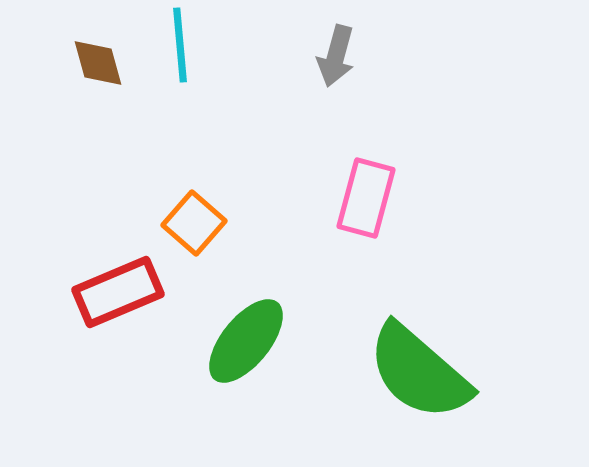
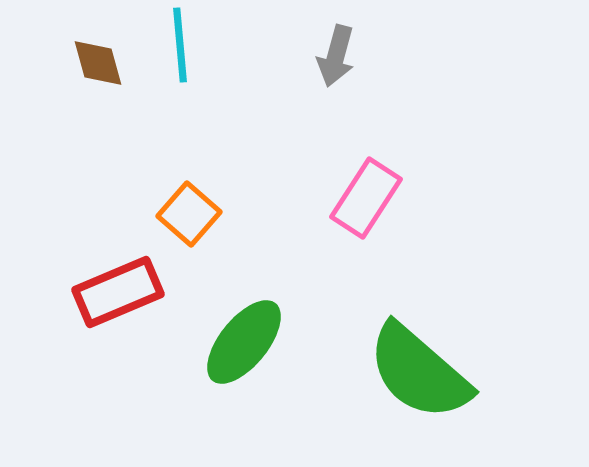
pink rectangle: rotated 18 degrees clockwise
orange square: moved 5 px left, 9 px up
green ellipse: moved 2 px left, 1 px down
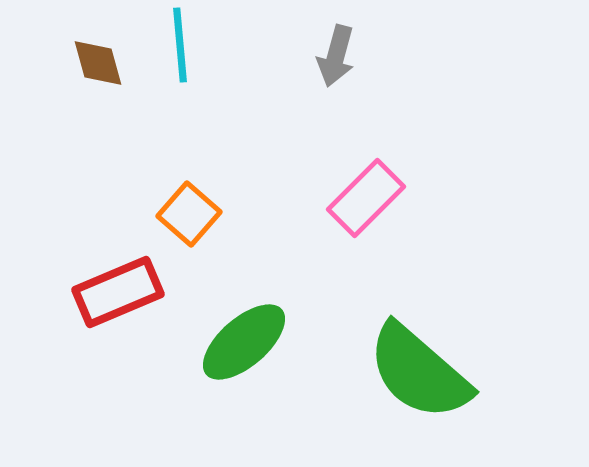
pink rectangle: rotated 12 degrees clockwise
green ellipse: rotated 10 degrees clockwise
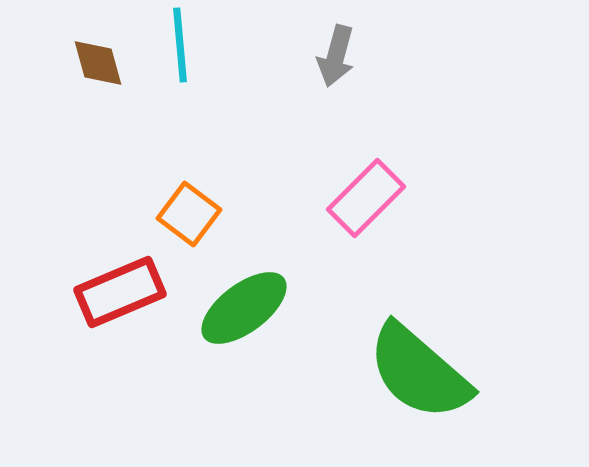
orange square: rotated 4 degrees counterclockwise
red rectangle: moved 2 px right
green ellipse: moved 34 px up; rotated 4 degrees clockwise
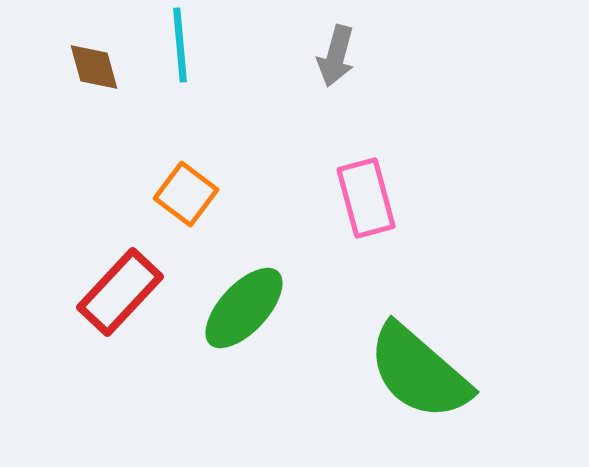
brown diamond: moved 4 px left, 4 px down
pink rectangle: rotated 60 degrees counterclockwise
orange square: moved 3 px left, 20 px up
red rectangle: rotated 24 degrees counterclockwise
green ellipse: rotated 10 degrees counterclockwise
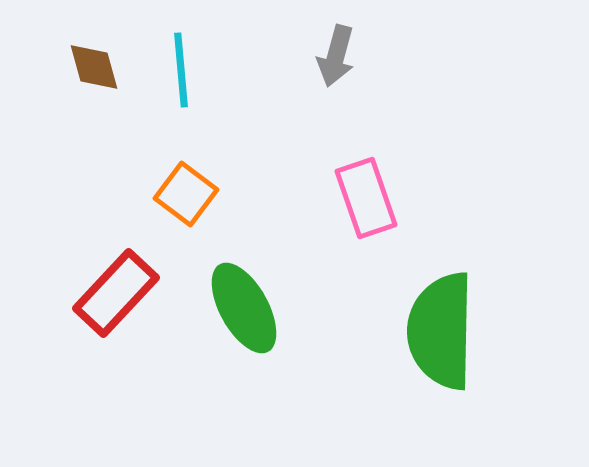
cyan line: moved 1 px right, 25 px down
pink rectangle: rotated 4 degrees counterclockwise
red rectangle: moved 4 px left, 1 px down
green ellipse: rotated 72 degrees counterclockwise
green semicircle: moved 22 px right, 41 px up; rotated 50 degrees clockwise
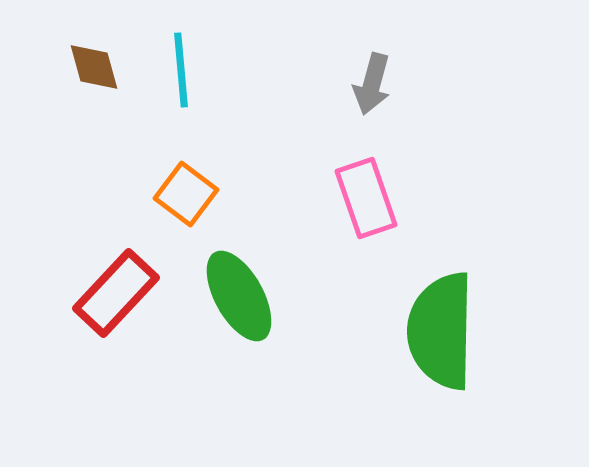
gray arrow: moved 36 px right, 28 px down
green ellipse: moved 5 px left, 12 px up
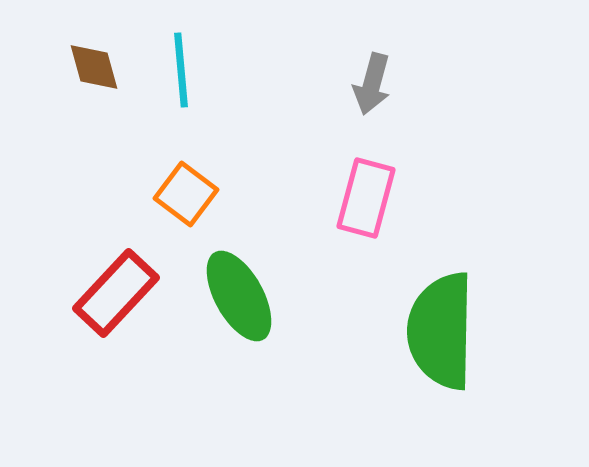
pink rectangle: rotated 34 degrees clockwise
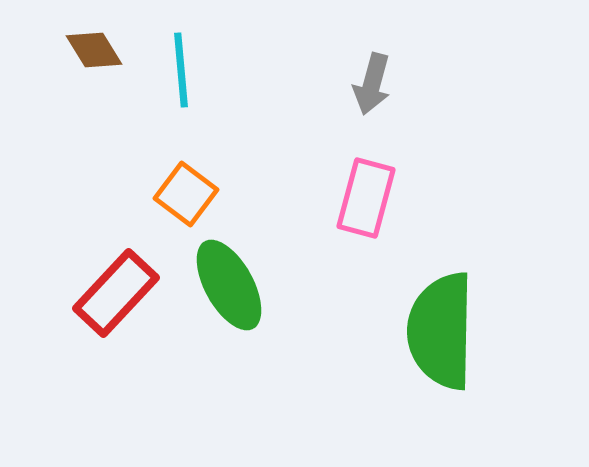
brown diamond: moved 17 px up; rotated 16 degrees counterclockwise
green ellipse: moved 10 px left, 11 px up
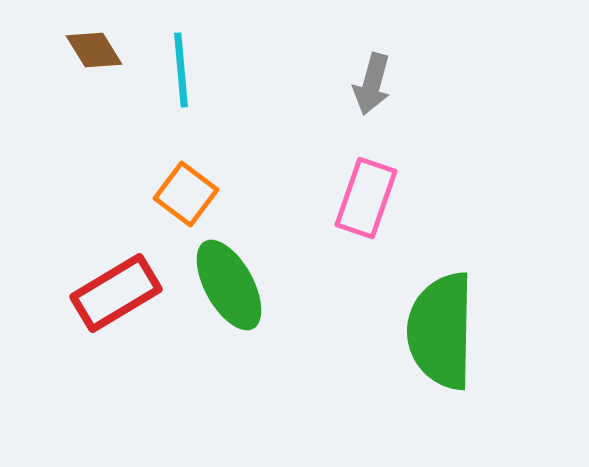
pink rectangle: rotated 4 degrees clockwise
red rectangle: rotated 16 degrees clockwise
